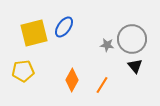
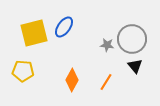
yellow pentagon: rotated 10 degrees clockwise
orange line: moved 4 px right, 3 px up
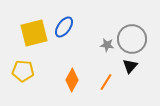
black triangle: moved 5 px left; rotated 21 degrees clockwise
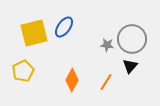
yellow pentagon: rotated 30 degrees counterclockwise
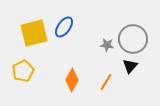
gray circle: moved 1 px right
